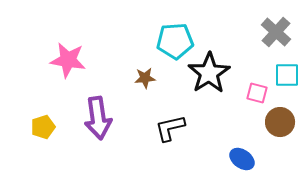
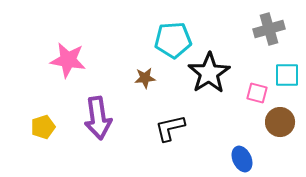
gray cross: moved 7 px left, 3 px up; rotated 32 degrees clockwise
cyan pentagon: moved 2 px left, 1 px up
blue ellipse: rotated 30 degrees clockwise
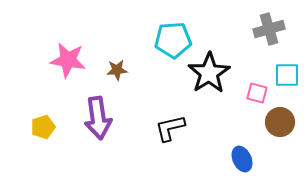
brown star: moved 28 px left, 8 px up
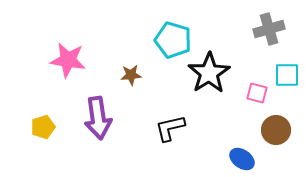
cyan pentagon: rotated 21 degrees clockwise
brown star: moved 14 px right, 5 px down
brown circle: moved 4 px left, 8 px down
blue ellipse: rotated 30 degrees counterclockwise
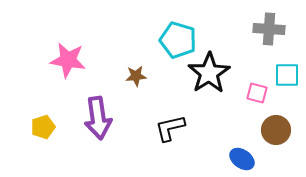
gray cross: rotated 20 degrees clockwise
cyan pentagon: moved 5 px right
brown star: moved 5 px right, 1 px down
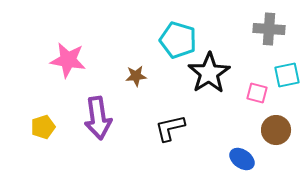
cyan square: rotated 12 degrees counterclockwise
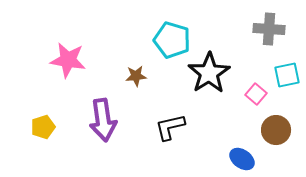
cyan pentagon: moved 6 px left
pink square: moved 1 px left, 1 px down; rotated 25 degrees clockwise
purple arrow: moved 5 px right, 2 px down
black L-shape: moved 1 px up
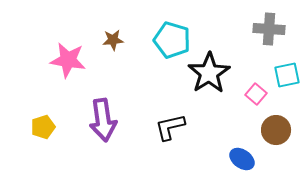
brown star: moved 23 px left, 36 px up
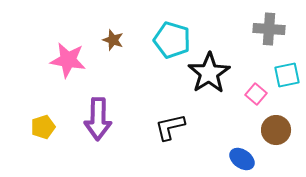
brown star: rotated 25 degrees clockwise
purple arrow: moved 5 px left, 1 px up; rotated 9 degrees clockwise
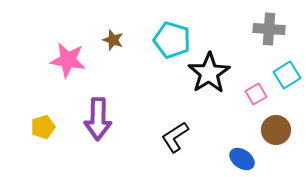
cyan square: rotated 20 degrees counterclockwise
pink square: rotated 20 degrees clockwise
black L-shape: moved 5 px right, 10 px down; rotated 20 degrees counterclockwise
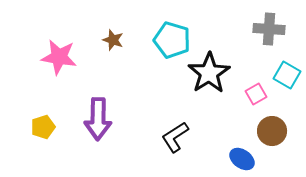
pink star: moved 9 px left, 3 px up
cyan square: rotated 28 degrees counterclockwise
brown circle: moved 4 px left, 1 px down
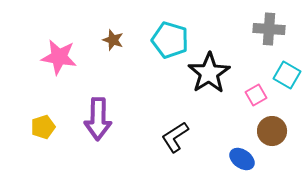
cyan pentagon: moved 2 px left
pink square: moved 1 px down
